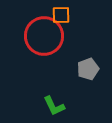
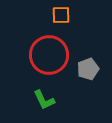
red circle: moved 5 px right, 19 px down
green L-shape: moved 10 px left, 6 px up
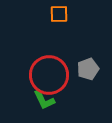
orange square: moved 2 px left, 1 px up
red circle: moved 20 px down
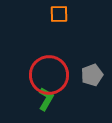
gray pentagon: moved 4 px right, 6 px down
green L-shape: moved 2 px right, 1 px up; rotated 125 degrees counterclockwise
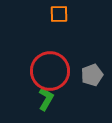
red circle: moved 1 px right, 4 px up
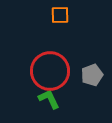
orange square: moved 1 px right, 1 px down
green L-shape: moved 3 px right; rotated 55 degrees counterclockwise
